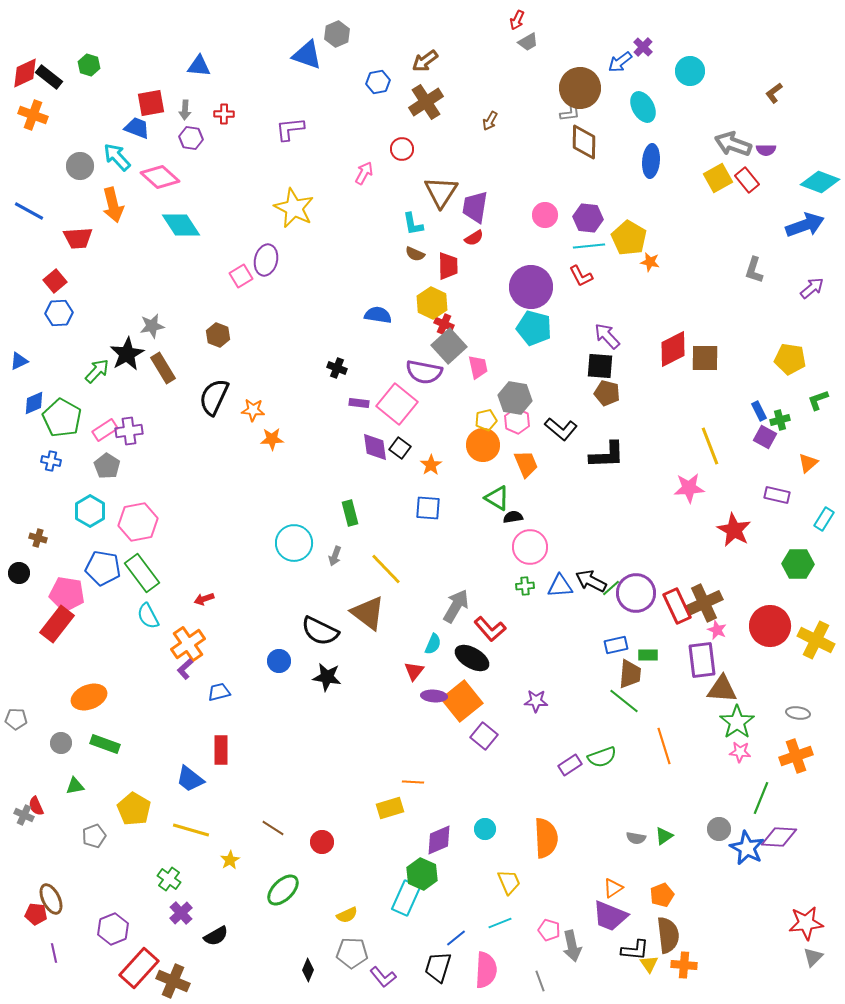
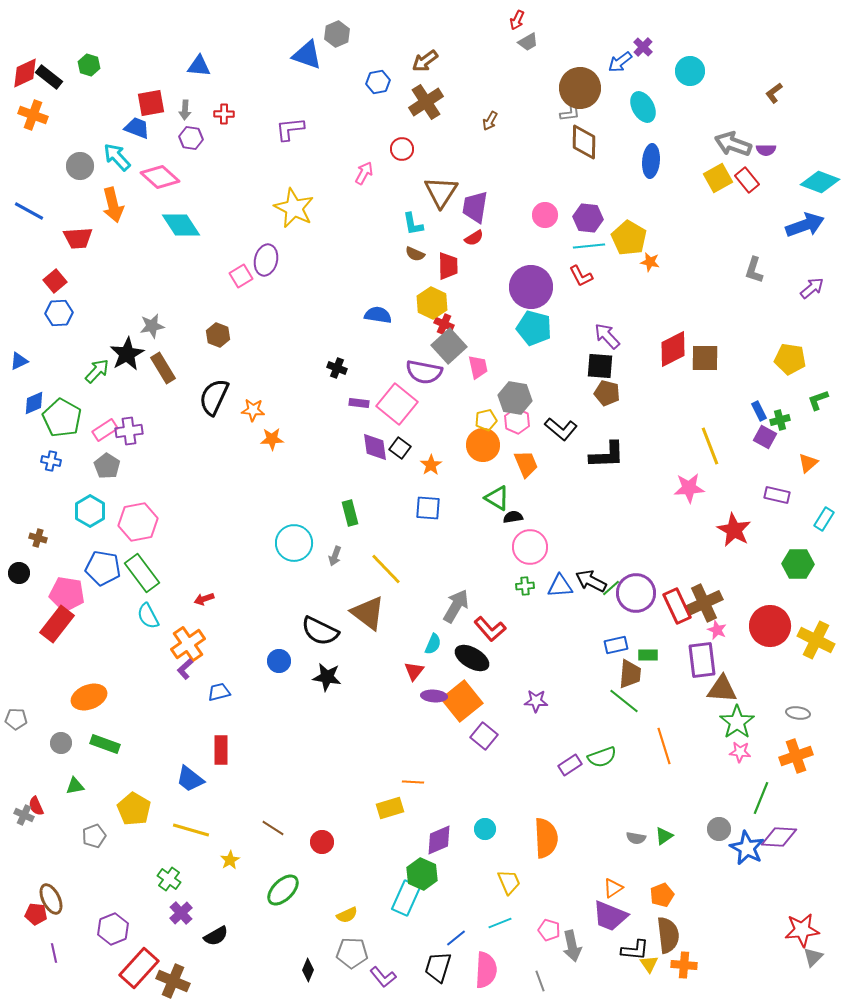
red star at (806, 923): moved 4 px left, 7 px down
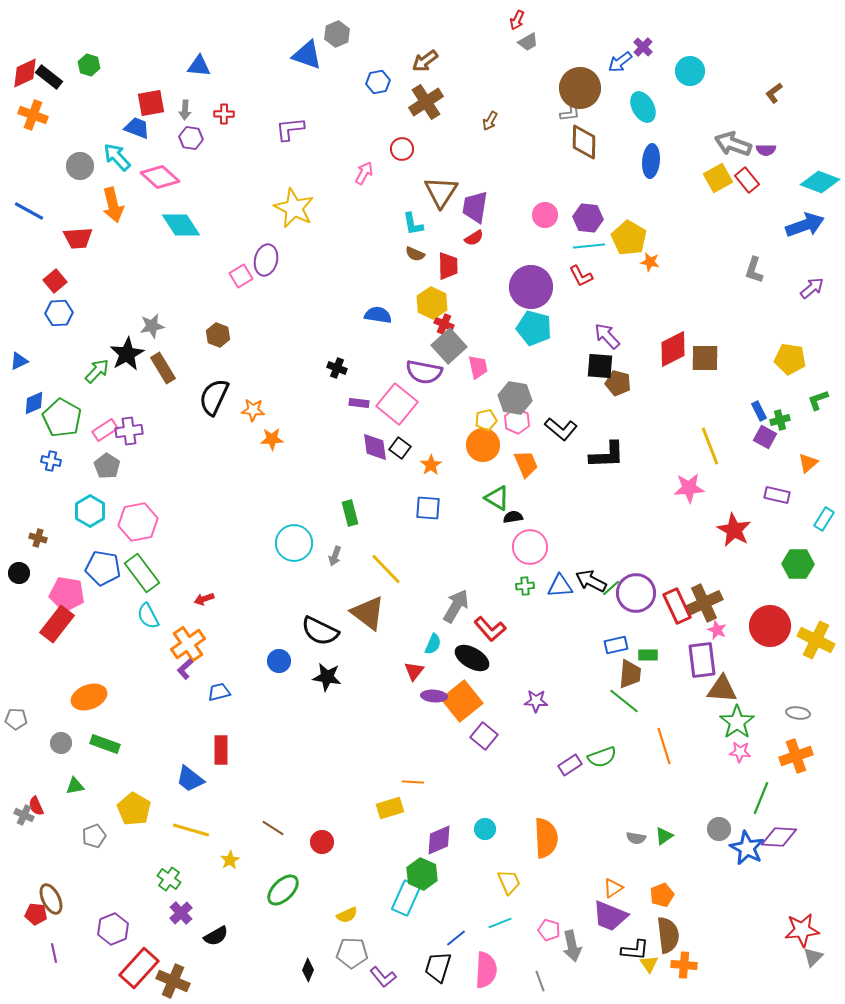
brown pentagon at (607, 393): moved 11 px right, 10 px up
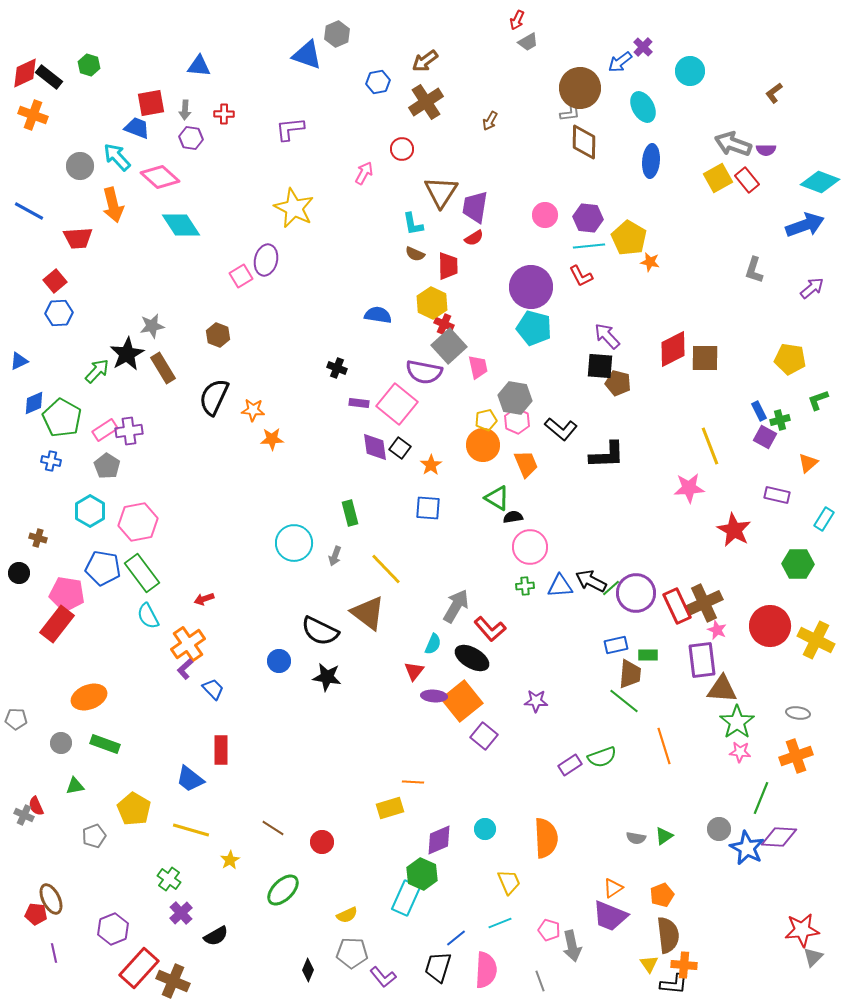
blue trapezoid at (219, 692): moved 6 px left, 3 px up; rotated 60 degrees clockwise
black L-shape at (635, 950): moved 39 px right, 34 px down
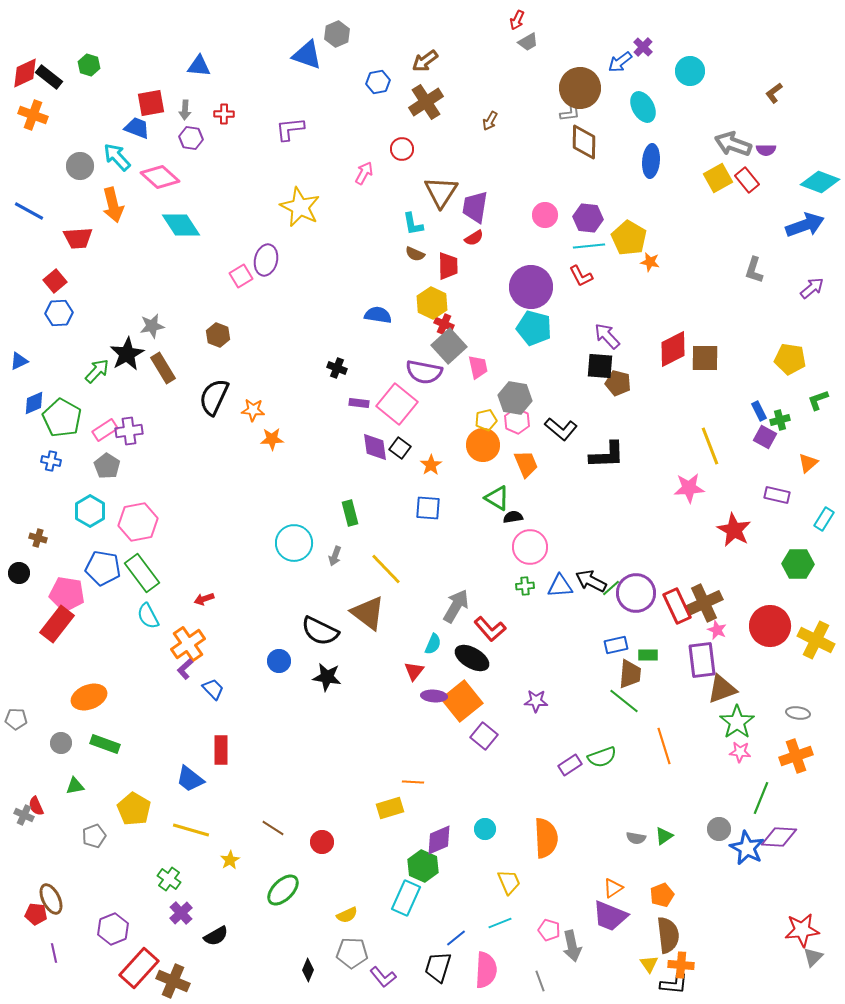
yellow star at (294, 208): moved 6 px right, 1 px up
brown triangle at (722, 689): rotated 24 degrees counterclockwise
green hexagon at (422, 874): moved 1 px right, 8 px up
orange cross at (684, 965): moved 3 px left
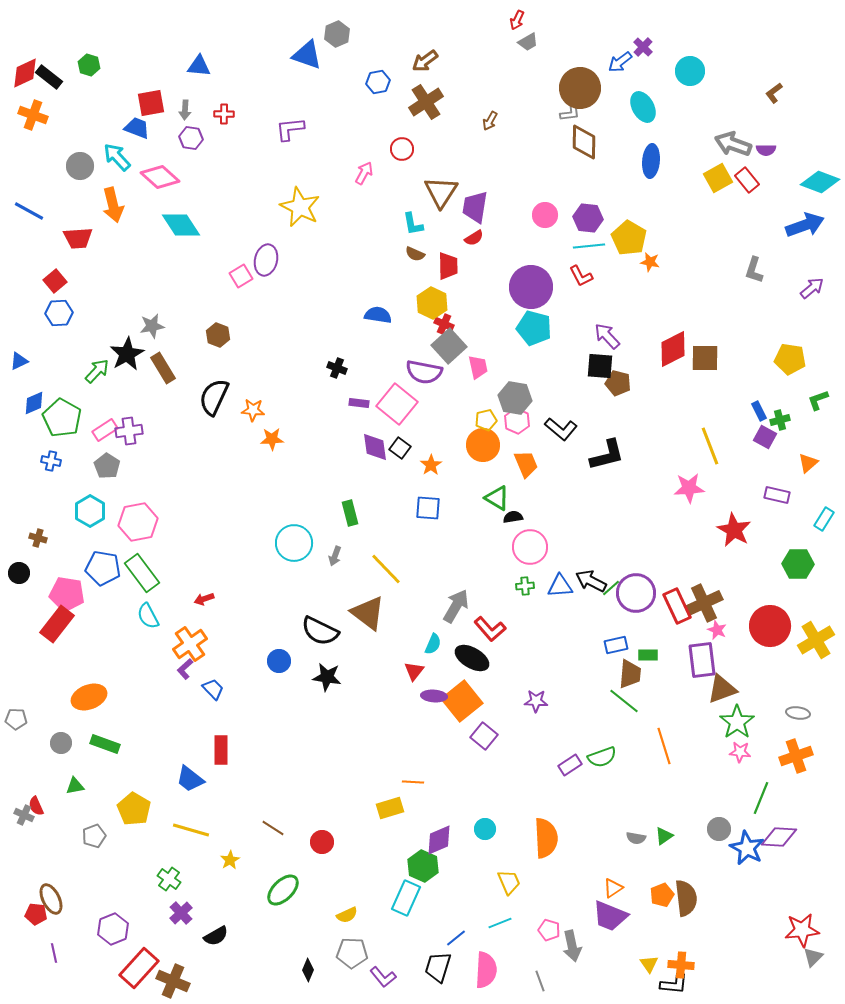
black L-shape at (607, 455): rotated 12 degrees counterclockwise
yellow cross at (816, 640): rotated 33 degrees clockwise
orange cross at (188, 644): moved 2 px right
brown semicircle at (668, 935): moved 18 px right, 37 px up
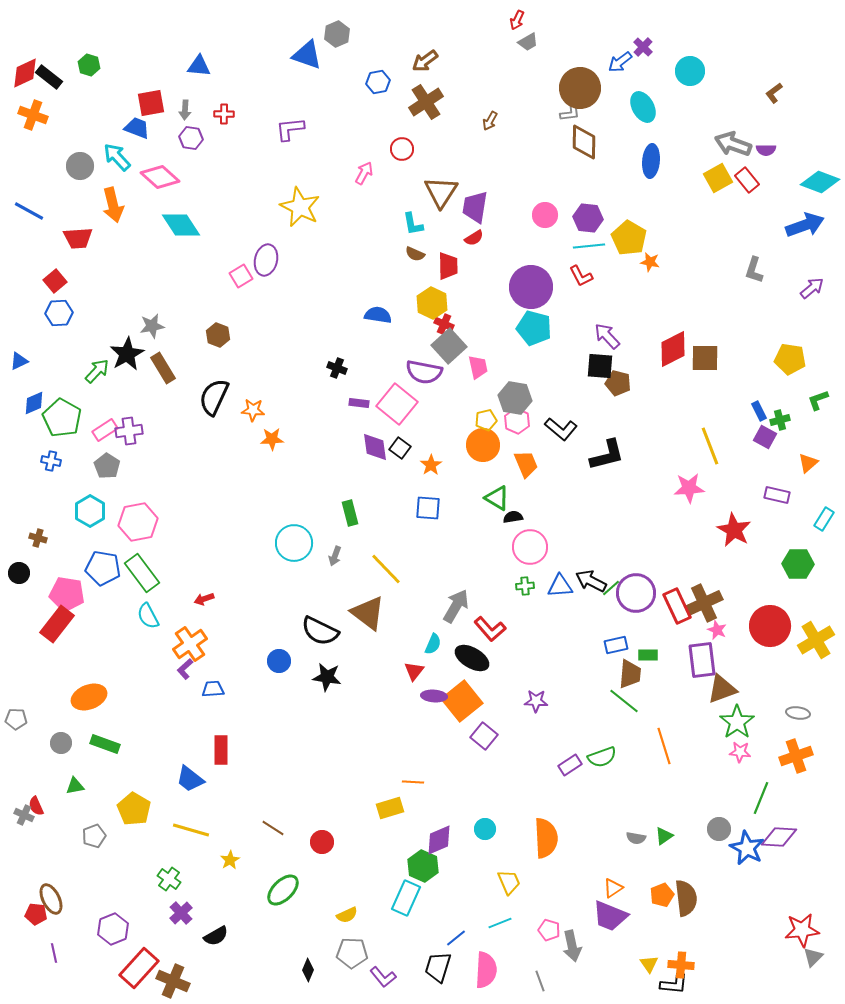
blue trapezoid at (213, 689): rotated 50 degrees counterclockwise
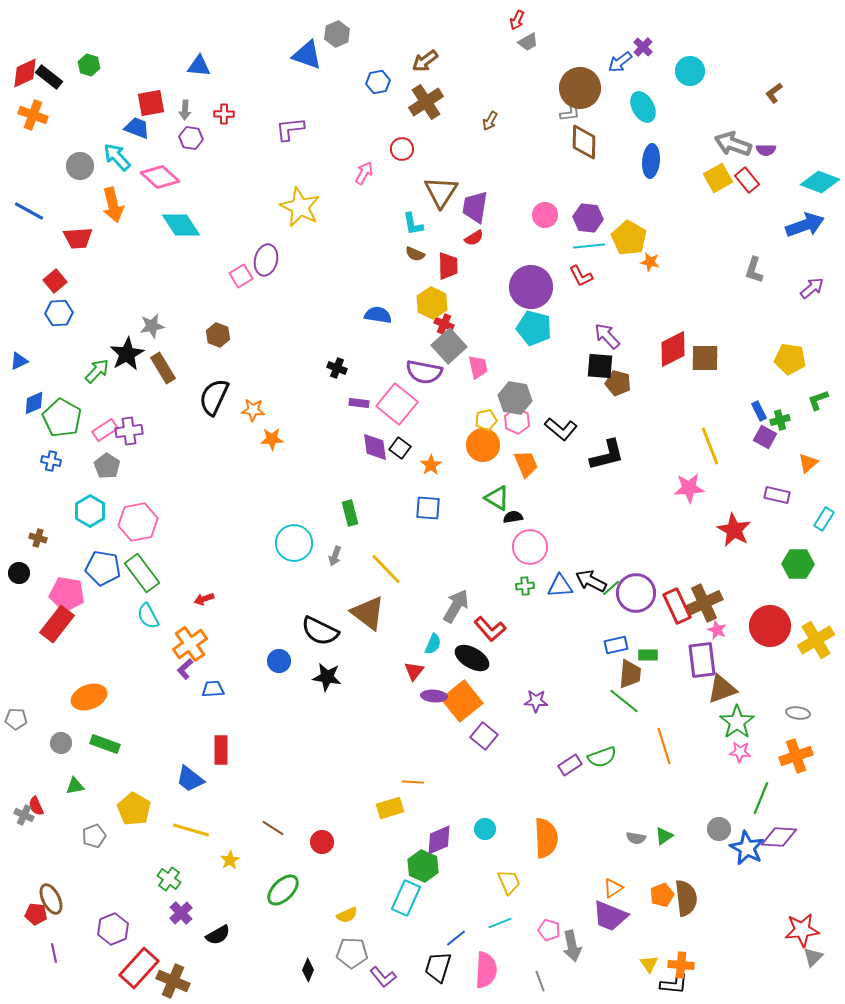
black semicircle at (216, 936): moved 2 px right, 1 px up
